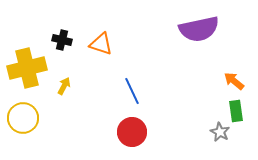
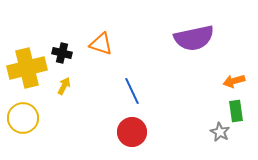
purple semicircle: moved 5 px left, 9 px down
black cross: moved 13 px down
orange arrow: rotated 55 degrees counterclockwise
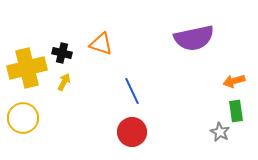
yellow arrow: moved 4 px up
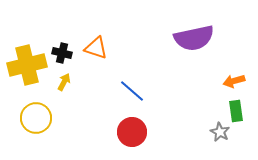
orange triangle: moved 5 px left, 4 px down
yellow cross: moved 3 px up
blue line: rotated 24 degrees counterclockwise
yellow circle: moved 13 px right
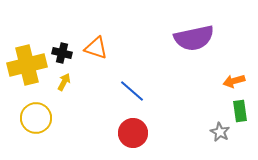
green rectangle: moved 4 px right
red circle: moved 1 px right, 1 px down
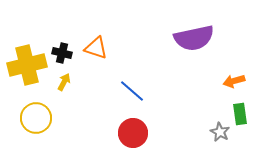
green rectangle: moved 3 px down
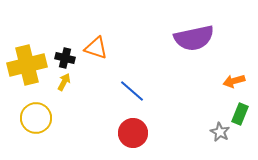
black cross: moved 3 px right, 5 px down
green rectangle: rotated 30 degrees clockwise
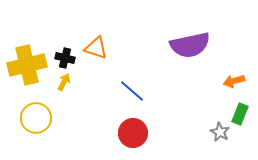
purple semicircle: moved 4 px left, 7 px down
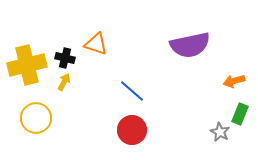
orange triangle: moved 4 px up
red circle: moved 1 px left, 3 px up
